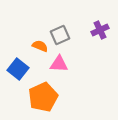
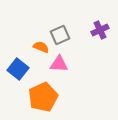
orange semicircle: moved 1 px right, 1 px down
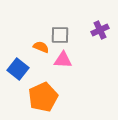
gray square: rotated 24 degrees clockwise
pink triangle: moved 4 px right, 4 px up
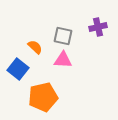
purple cross: moved 2 px left, 3 px up; rotated 12 degrees clockwise
gray square: moved 3 px right, 1 px down; rotated 12 degrees clockwise
orange semicircle: moved 6 px left; rotated 21 degrees clockwise
orange pentagon: rotated 12 degrees clockwise
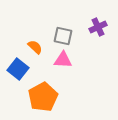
purple cross: rotated 12 degrees counterclockwise
orange pentagon: rotated 16 degrees counterclockwise
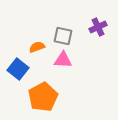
orange semicircle: moved 2 px right; rotated 63 degrees counterclockwise
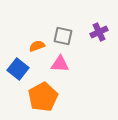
purple cross: moved 1 px right, 5 px down
orange semicircle: moved 1 px up
pink triangle: moved 3 px left, 4 px down
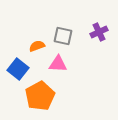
pink triangle: moved 2 px left
orange pentagon: moved 3 px left, 1 px up
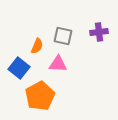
purple cross: rotated 18 degrees clockwise
orange semicircle: rotated 133 degrees clockwise
blue square: moved 1 px right, 1 px up
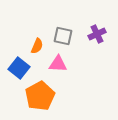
purple cross: moved 2 px left, 2 px down; rotated 18 degrees counterclockwise
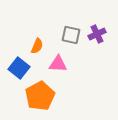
gray square: moved 8 px right, 1 px up
